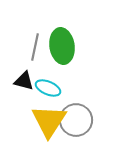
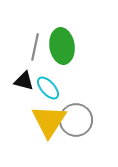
cyan ellipse: rotated 25 degrees clockwise
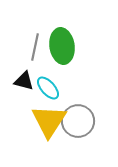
gray circle: moved 2 px right, 1 px down
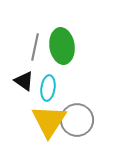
black triangle: rotated 20 degrees clockwise
cyan ellipse: rotated 50 degrees clockwise
gray circle: moved 1 px left, 1 px up
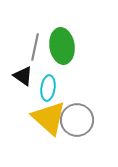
black triangle: moved 1 px left, 5 px up
yellow triangle: moved 3 px up; rotated 21 degrees counterclockwise
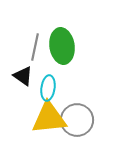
yellow triangle: rotated 48 degrees counterclockwise
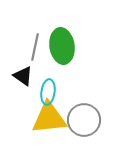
cyan ellipse: moved 4 px down
gray circle: moved 7 px right
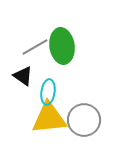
gray line: rotated 48 degrees clockwise
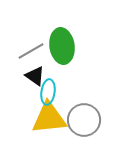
gray line: moved 4 px left, 4 px down
black triangle: moved 12 px right
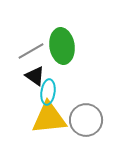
gray circle: moved 2 px right
